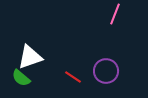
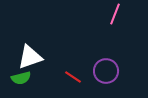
green semicircle: rotated 54 degrees counterclockwise
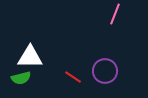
white triangle: rotated 20 degrees clockwise
purple circle: moved 1 px left
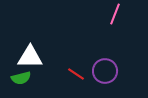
red line: moved 3 px right, 3 px up
